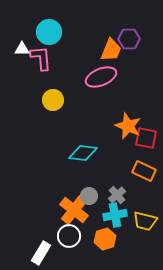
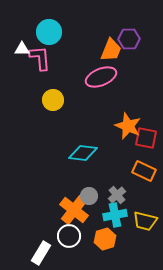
pink L-shape: moved 1 px left
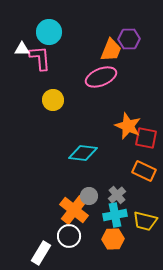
orange hexagon: moved 8 px right; rotated 15 degrees clockwise
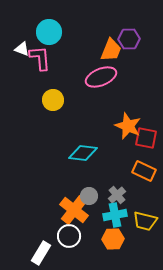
white triangle: rotated 21 degrees clockwise
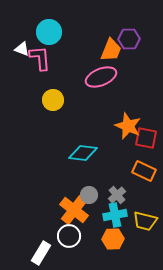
gray circle: moved 1 px up
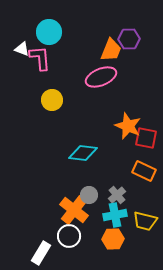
yellow circle: moved 1 px left
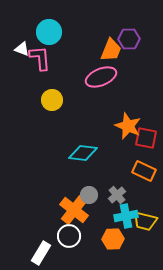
cyan cross: moved 11 px right, 1 px down
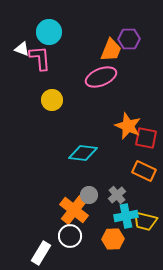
white circle: moved 1 px right
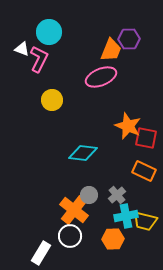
pink L-shape: moved 1 px left, 1 px down; rotated 32 degrees clockwise
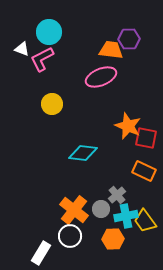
orange trapezoid: rotated 105 degrees counterclockwise
pink L-shape: moved 3 px right; rotated 144 degrees counterclockwise
yellow circle: moved 4 px down
gray circle: moved 12 px right, 14 px down
yellow trapezoid: rotated 40 degrees clockwise
